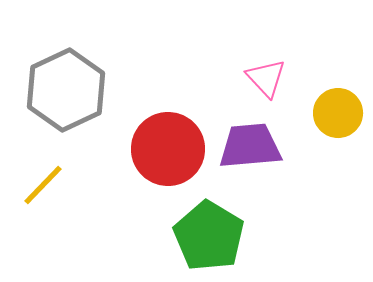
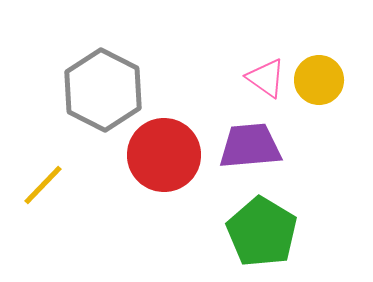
pink triangle: rotated 12 degrees counterclockwise
gray hexagon: moved 37 px right; rotated 8 degrees counterclockwise
yellow circle: moved 19 px left, 33 px up
red circle: moved 4 px left, 6 px down
green pentagon: moved 53 px right, 4 px up
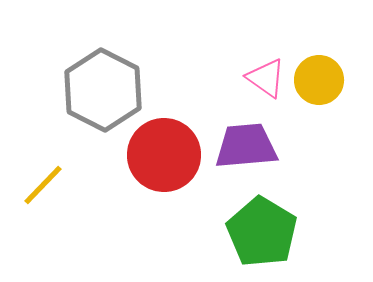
purple trapezoid: moved 4 px left
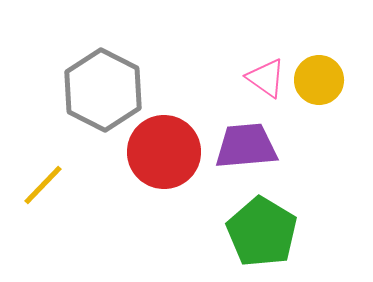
red circle: moved 3 px up
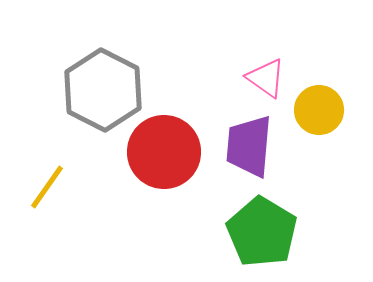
yellow circle: moved 30 px down
purple trapezoid: moved 3 px right; rotated 80 degrees counterclockwise
yellow line: moved 4 px right, 2 px down; rotated 9 degrees counterclockwise
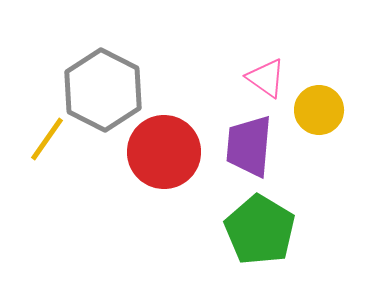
yellow line: moved 48 px up
green pentagon: moved 2 px left, 2 px up
